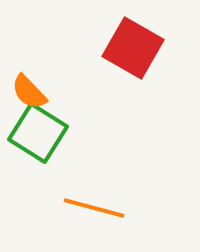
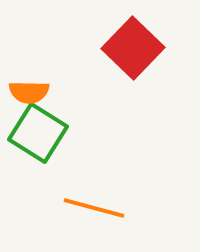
red square: rotated 14 degrees clockwise
orange semicircle: rotated 45 degrees counterclockwise
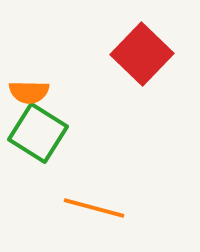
red square: moved 9 px right, 6 px down
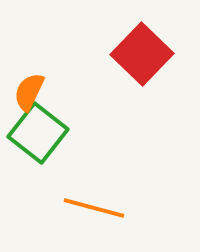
orange semicircle: rotated 114 degrees clockwise
green square: rotated 6 degrees clockwise
